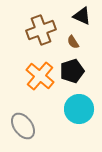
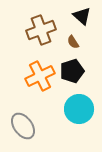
black triangle: rotated 18 degrees clockwise
orange cross: rotated 24 degrees clockwise
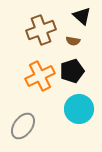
brown semicircle: moved 1 px up; rotated 48 degrees counterclockwise
gray ellipse: rotated 72 degrees clockwise
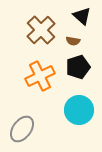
brown cross: rotated 24 degrees counterclockwise
black pentagon: moved 6 px right, 4 px up
cyan circle: moved 1 px down
gray ellipse: moved 1 px left, 3 px down
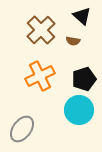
black pentagon: moved 6 px right, 12 px down
